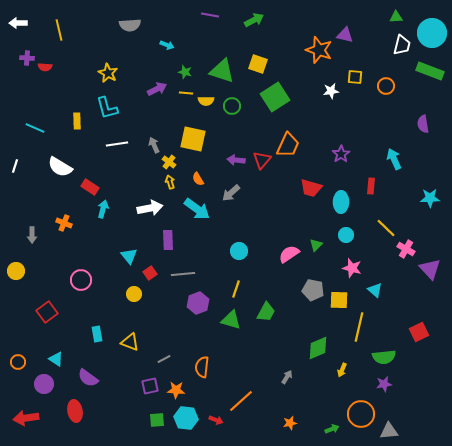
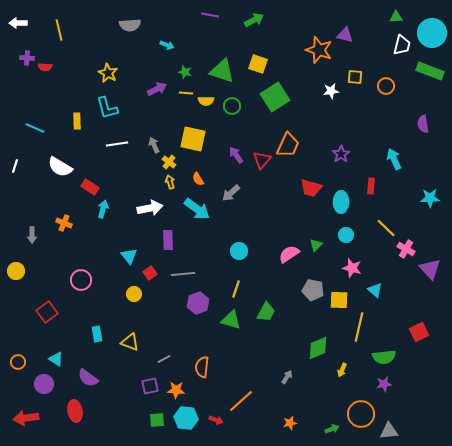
purple arrow at (236, 160): moved 5 px up; rotated 48 degrees clockwise
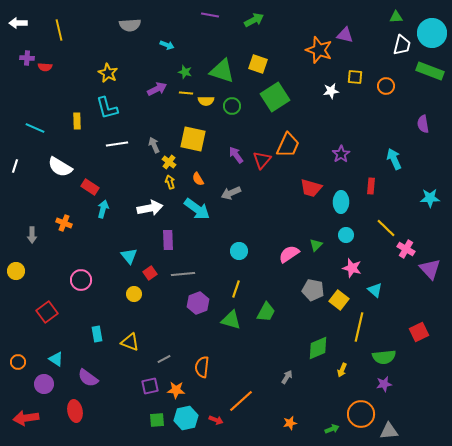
gray arrow at (231, 193): rotated 18 degrees clockwise
yellow square at (339, 300): rotated 36 degrees clockwise
cyan hexagon at (186, 418): rotated 20 degrees counterclockwise
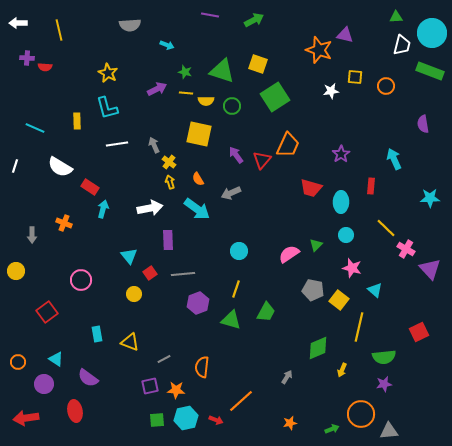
yellow square at (193, 139): moved 6 px right, 5 px up
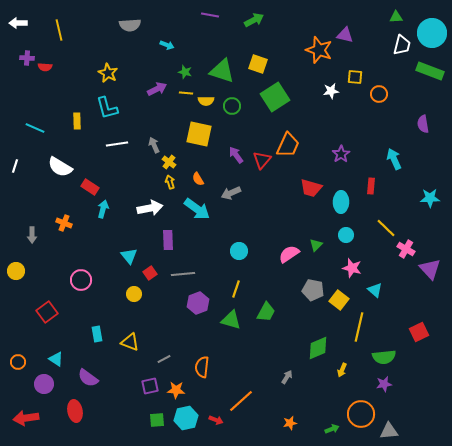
orange circle at (386, 86): moved 7 px left, 8 px down
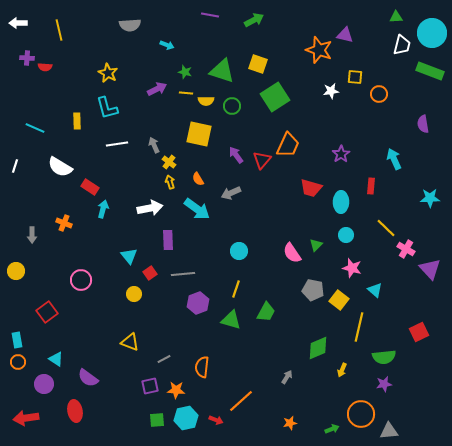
pink semicircle at (289, 254): moved 3 px right, 1 px up; rotated 90 degrees counterclockwise
cyan rectangle at (97, 334): moved 80 px left, 6 px down
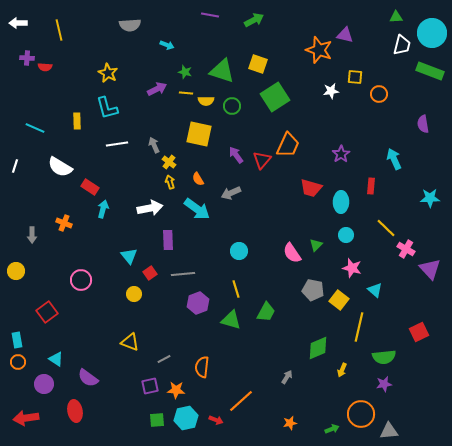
yellow line at (236, 289): rotated 36 degrees counterclockwise
